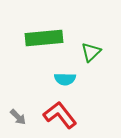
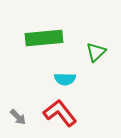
green triangle: moved 5 px right
red L-shape: moved 2 px up
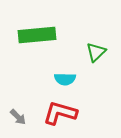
green rectangle: moved 7 px left, 3 px up
red L-shape: rotated 36 degrees counterclockwise
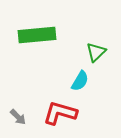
cyan semicircle: moved 15 px right, 2 px down; rotated 60 degrees counterclockwise
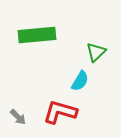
red L-shape: moved 1 px up
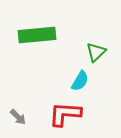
red L-shape: moved 5 px right, 2 px down; rotated 12 degrees counterclockwise
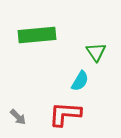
green triangle: rotated 20 degrees counterclockwise
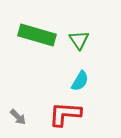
green rectangle: rotated 21 degrees clockwise
green triangle: moved 17 px left, 12 px up
